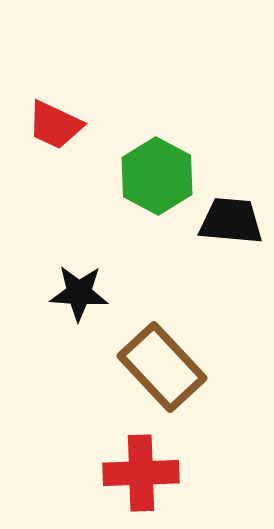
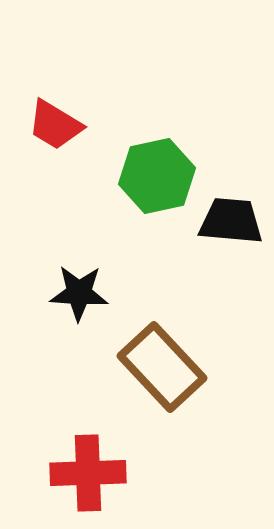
red trapezoid: rotated 6 degrees clockwise
green hexagon: rotated 20 degrees clockwise
red cross: moved 53 px left
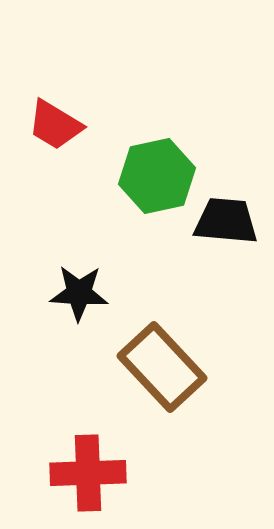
black trapezoid: moved 5 px left
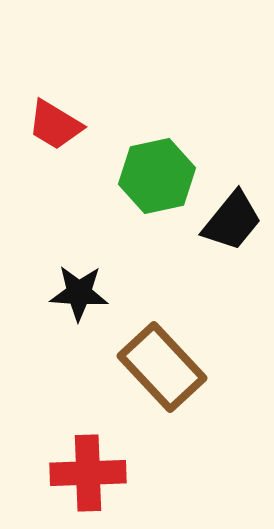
black trapezoid: moved 6 px right; rotated 124 degrees clockwise
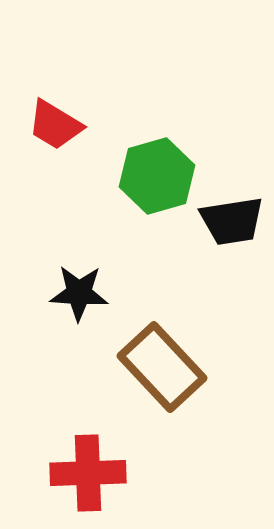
green hexagon: rotated 4 degrees counterclockwise
black trapezoid: rotated 42 degrees clockwise
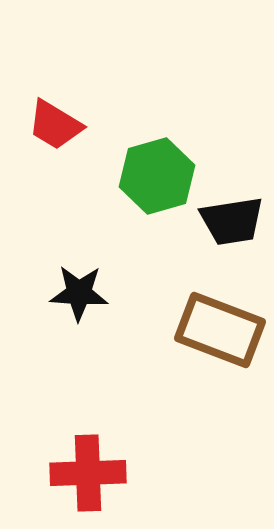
brown rectangle: moved 58 px right, 37 px up; rotated 26 degrees counterclockwise
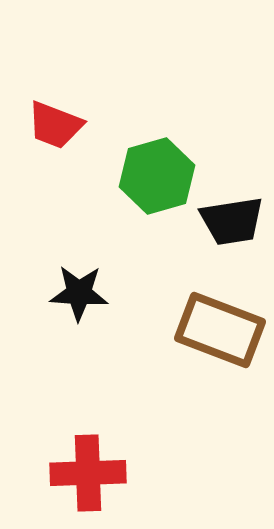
red trapezoid: rotated 10 degrees counterclockwise
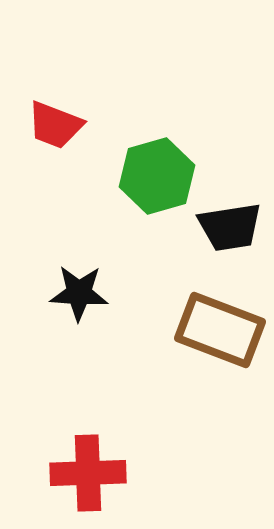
black trapezoid: moved 2 px left, 6 px down
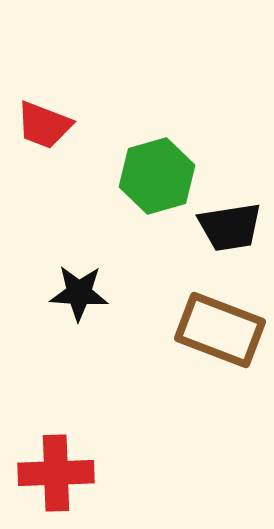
red trapezoid: moved 11 px left
red cross: moved 32 px left
